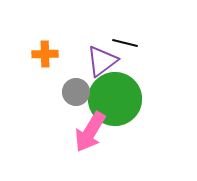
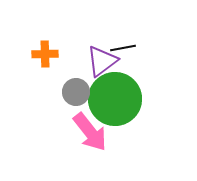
black line: moved 2 px left, 5 px down; rotated 25 degrees counterclockwise
pink arrow: rotated 69 degrees counterclockwise
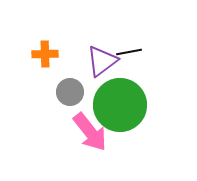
black line: moved 6 px right, 4 px down
gray circle: moved 6 px left
green circle: moved 5 px right, 6 px down
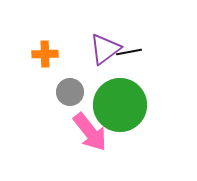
purple triangle: moved 3 px right, 12 px up
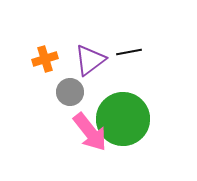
purple triangle: moved 15 px left, 11 px down
orange cross: moved 5 px down; rotated 15 degrees counterclockwise
green circle: moved 3 px right, 14 px down
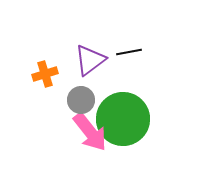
orange cross: moved 15 px down
gray circle: moved 11 px right, 8 px down
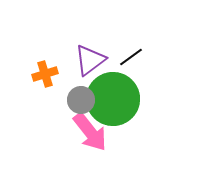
black line: moved 2 px right, 5 px down; rotated 25 degrees counterclockwise
green circle: moved 10 px left, 20 px up
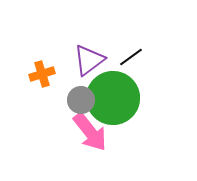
purple triangle: moved 1 px left
orange cross: moved 3 px left
green circle: moved 1 px up
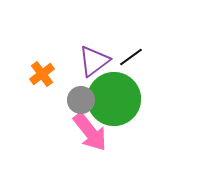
purple triangle: moved 5 px right, 1 px down
orange cross: rotated 20 degrees counterclockwise
green circle: moved 1 px right, 1 px down
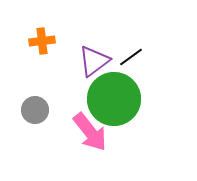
orange cross: moved 33 px up; rotated 30 degrees clockwise
gray circle: moved 46 px left, 10 px down
